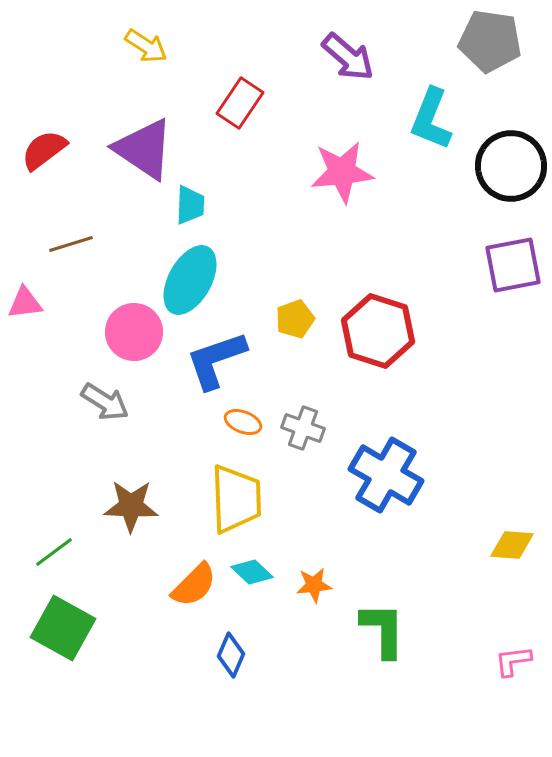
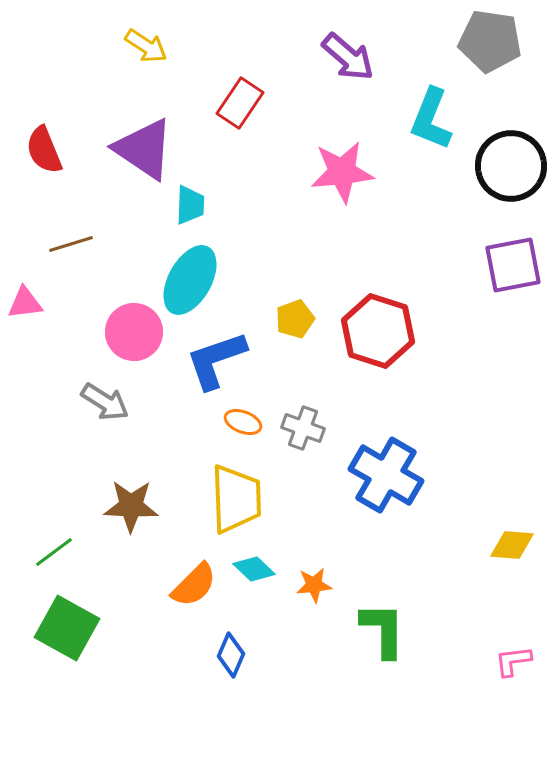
red semicircle: rotated 75 degrees counterclockwise
cyan diamond: moved 2 px right, 3 px up
green square: moved 4 px right
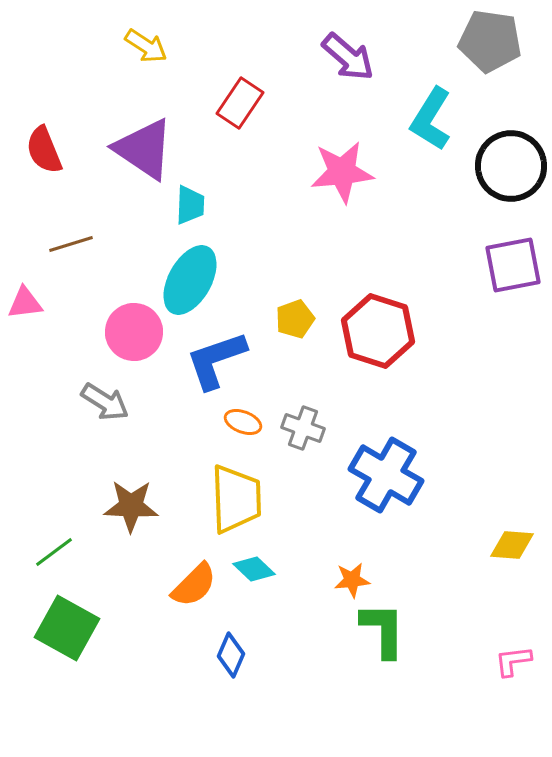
cyan L-shape: rotated 10 degrees clockwise
orange star: moved 38 px right, 5 px up
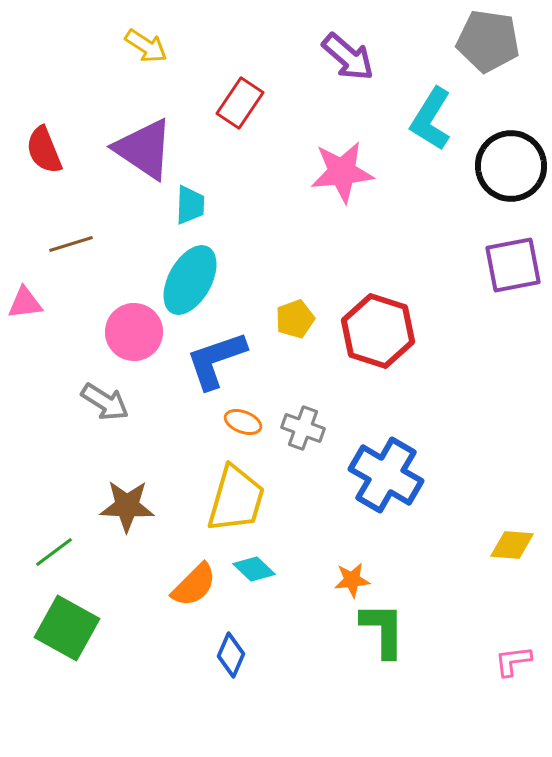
gray pentagon: moved 2 px left
yellow trapezoid: rotated 18 degrees clockwise
brown star: moved 4 px left
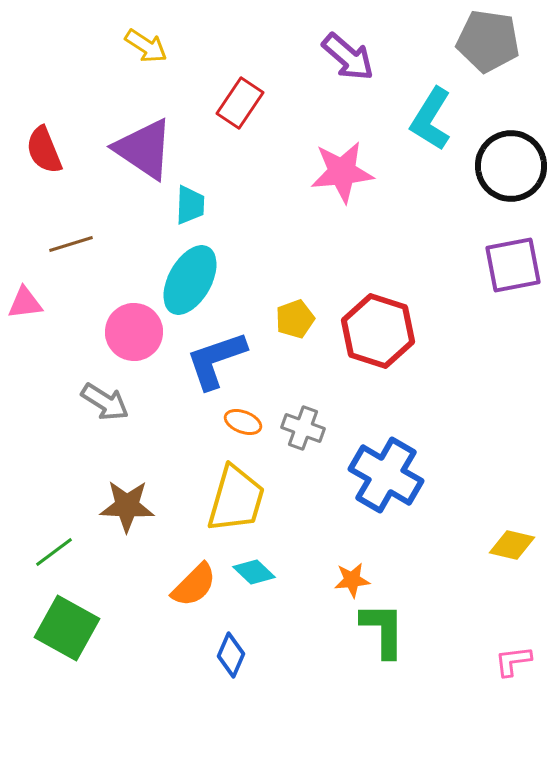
yellow diamond: rotated 9 degrees clockwise
cyan diamond: moved 3 px down
